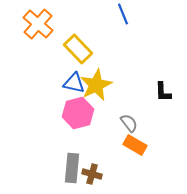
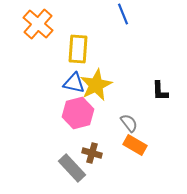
yellow rectangle: rotated 48 degrees clockwise
black L-shape: moved 3 px left, 1 px up
gray rectangle: rotated 48 degrees counterclockwise
brown cross: moved 21 px up
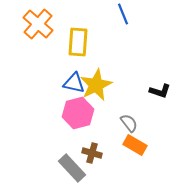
yellow rectangle: moved 7 px up
black L-shape: rotated 70 degrees counterclockwise
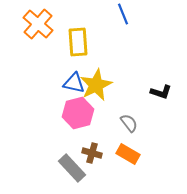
yellow rectangle: rotated 8 degrees counterclockwise
black L-shape: moved 1 px right, 1 px down
orange rectangle: moved 7 px left, 9 px down
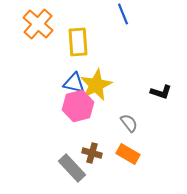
pink hexagon: moved 7 px up
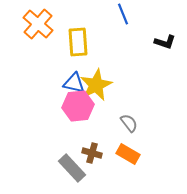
black L-shape: moved 4 px right, 50 px up
pink hexagon: rotated 8 degrees clockwise
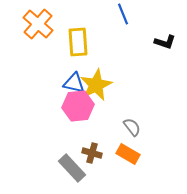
gray semicircle: moved 3 px right, 4 px down
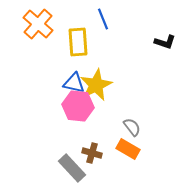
blue line: moved 20 px left, 5 px down
pink hexagon: rotated 12 degrees clockwise
orange rectangle: moved 5 px up
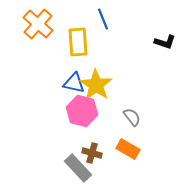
yellow star: rotated 12 degrees counterclockwise
pink hexagon: moved 4 px right, 5 px down; rotated 8 degrees clockwise
gray semicircle: moved 10 px up
gray rectangle: moved 6 px right
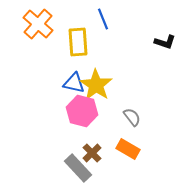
brown cross: rotated 30 degrees clockwise
